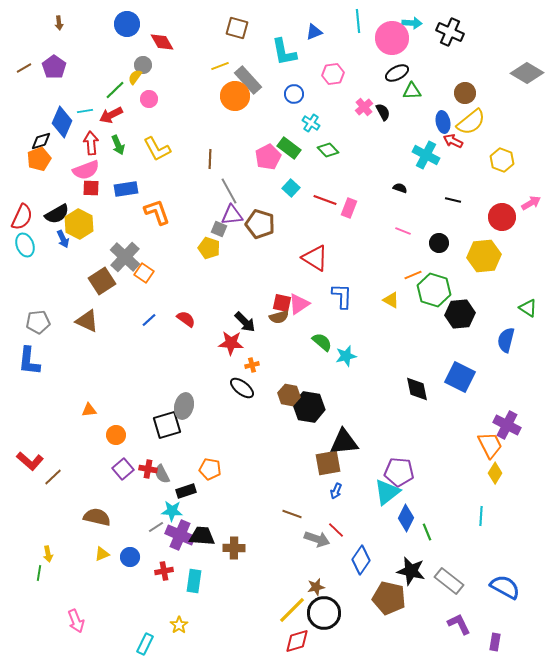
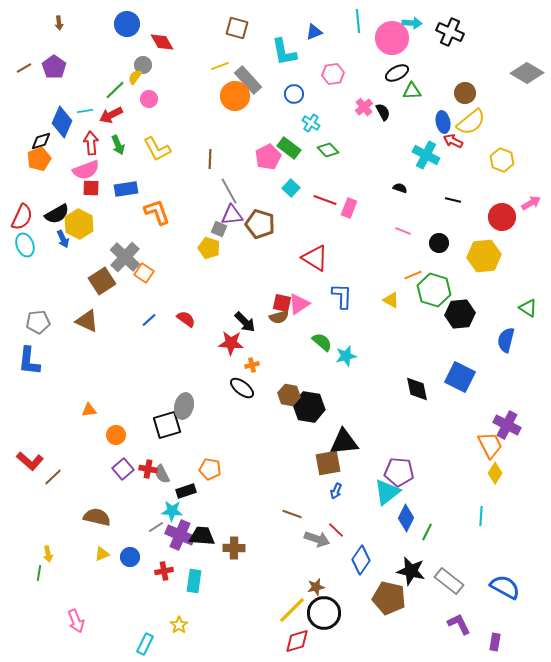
green line at (427, 532): rotated 48 degrees clockwise
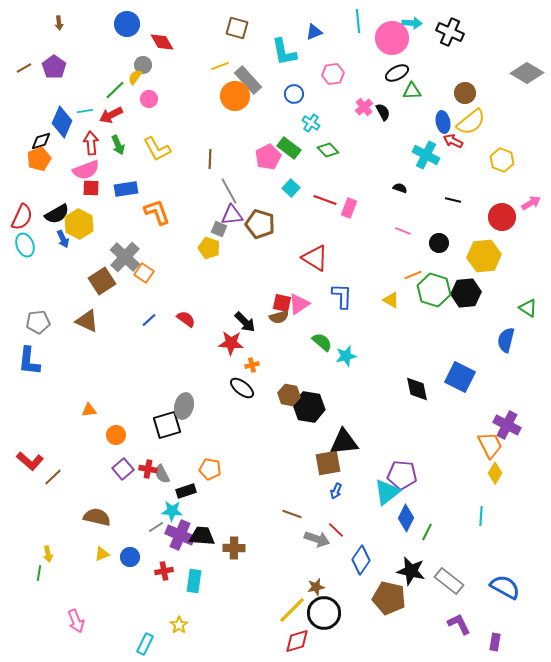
black hexagon at (460, 314): moved 6 px right, 21 px up
purple pentagon at (399, 472): moved 3 px right, 3 px down
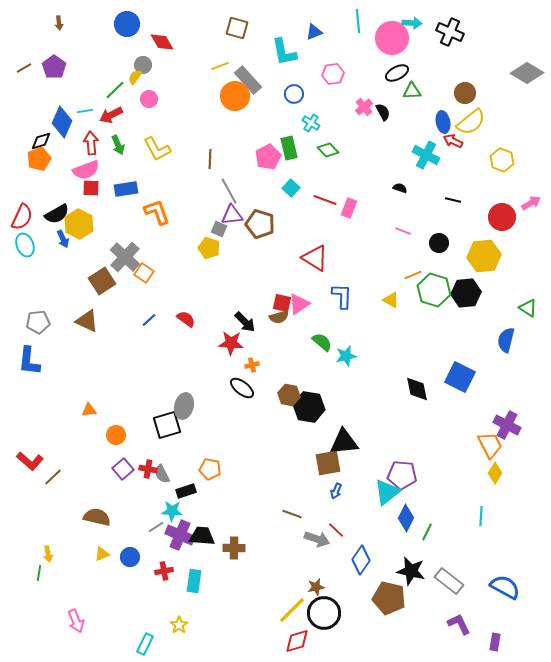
green rectangle at (289, 148): rotated 40 degrees clockwise
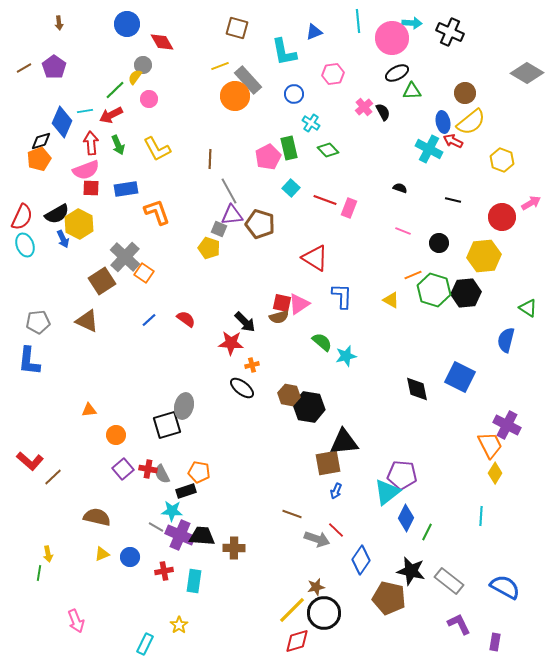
cyan cross at (426, 155): moved 3 px right, 6 px up
orange pentagon at (210, 469): moved 11 px left, 3 px down
gray line at (156, 527): rotated 63 degrees clockwise
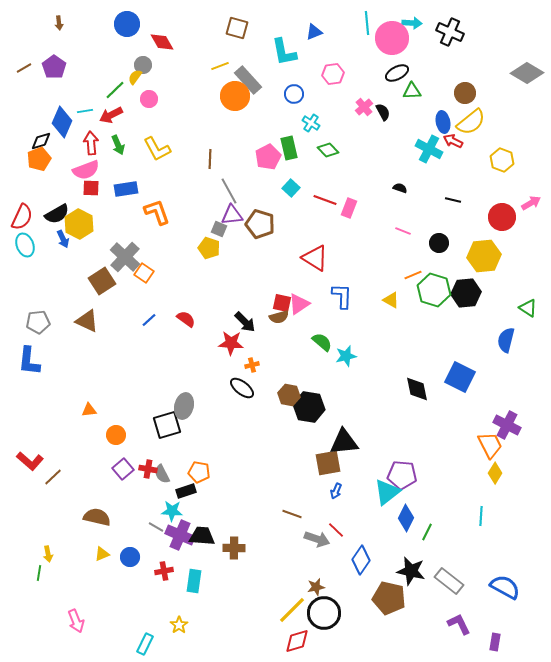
cyan line at (358, 21): moved 9 px right, 2 px down
